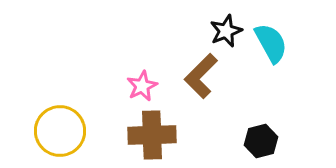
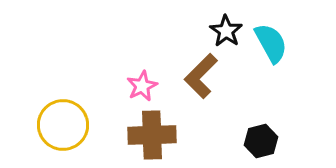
black star: rotated 16 degrees counterclockwise
yellow circle: moved 3 px right, 6 px up
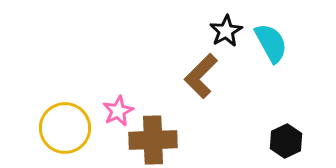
black star: rotated 8 degrees clockwise
pink star: moved 24 px left, 25 px down
yellow circle: moved 2 px right, 3 px down
brown cross: moved 1 px right, 5 px down
black hexagon: moved 25 px right; rotated 12 degrees counterclockwise
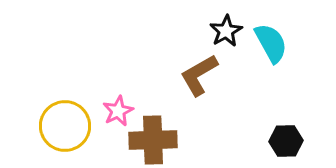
brown L-shape: moved 2 px left, 1 px up; rotated 15 degrees clockwise
yellow circle: moved 2 px up
black hexagon: rotated 24 degrees clockwise
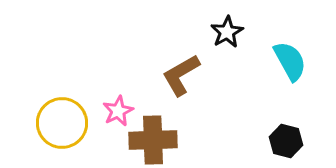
black star: moved 1 px right, 1 px down
cyan semicircle: moved 19 px right, 18 px down
brown L-shape: moved 18 px left
yellow circle: moved 3 px left, 3 px up
black hexagon: rotated 16 degrees clockwise
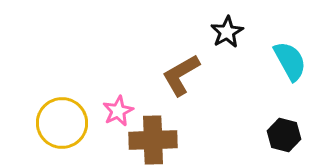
black hexagon: moved 2 px left, 6 px up
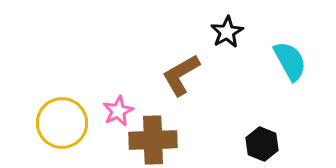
black hexagon: moved 22 px left, 9 px down; rotated 8 degrees clockwise
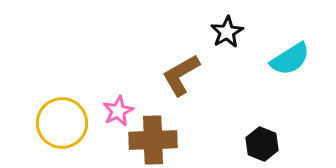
cyan semicircle: moved 2 px up; rotated 87 degrees clockwise
